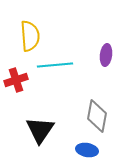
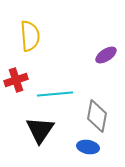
purple ellipse: rotated 50 degrees clockwise
cyan line: moved 29 px down
blue ellipse: moved 1 px right, 3 px up
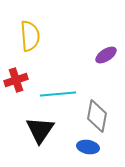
cyan line: moved 3 px right
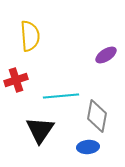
cyan line: moved 3 px right, 2 px down
blue ellipse: rotated 15 degrees counterclockwise
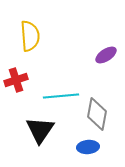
gray diamond: moved 2 px up
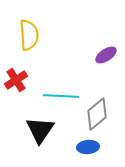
yellow semicircle: moved 1 px left, 1 px up
red cross: rotated 15 degrees counterclockwise
cyan line: rotated 8 degrees clockwise
gray diamond: rotated 40 degrees clockwise
